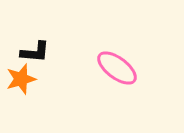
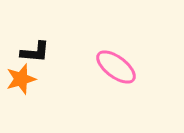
pink ellipse: moved 1 px left, 1 px up
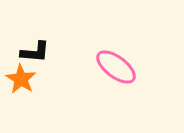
orange star: rotated 24 degrees counterclockwise
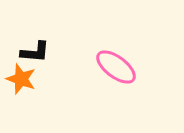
orange star: rotated 12 degrees counterclockwise
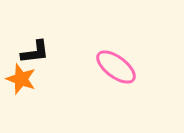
black L-shape: rotated 12 degrees counterclockwise
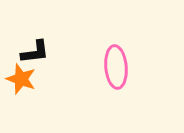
pink ellipse: rotated 48 degrees clockwise
